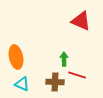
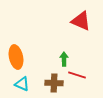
brown cross: moved 1 px left, 1 px down
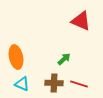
green arrow: rotated 48 degrees clockwise
red line: moved 2 px right, 9 px down
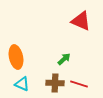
brown cross: moved 1 px right
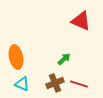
brown cross: rotated 24 degrees counterclockwise
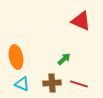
brown cross: moved 3 px left; rotated 18 degrees clockwise
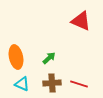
green arrow: moved 15 px left, 1 px up
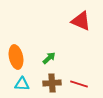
cyan triangle: rotated 21 degrees counterclockwise
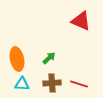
orange ellipse: moved 1 px right, 2 px down
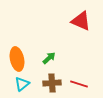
cyan triangle: rotated 42 degrees counterclockwise
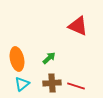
red triangle: moved 3 px left, 5 px down
red line: moved 3 px left, 2 px down
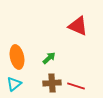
orange ellipse: moved 2 px up
cyan triangle: moved 8 px left
